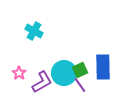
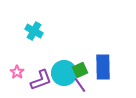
pink star: moved 2 px left, 1 px up
purple L-shape: moved 1 px left, 2 px up; rotated 10 degrees clockwise
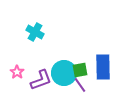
cyan cross: moved 1 px right, 1 px down
green square: rotated 14 degrees clockwise
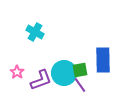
blue rectangle: moved 7 px up
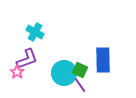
green square: rotated 35 degrees clockwise
purple L-shape: moved 14 px left, 21 px up
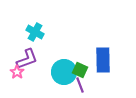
cyan circle: moved 1 px up
purple line: rotated 14 degrees clockwise
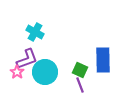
cyan circle: moved 19 px left
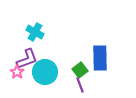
blue rectangle: moved 3 px left, 2 px up
green square: rotated 28 degrees clockwise
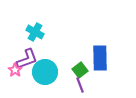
pink star: moved 2 px left, 2 px up
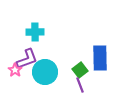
cyan cross: rotated 30 degrees counterclockwise
